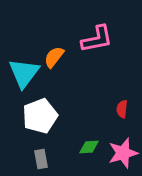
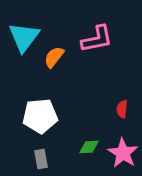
cyan triangle: moved 36 px up
white pentagon: rotated 16 degrees clockwise
pink star: rotated 24 degrees counterclockwise
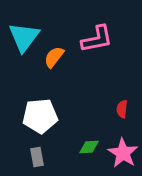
gray rectangle: moved 4 px left, 2 px up
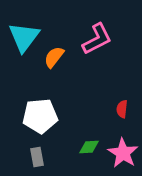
pink L-shape: rotated 16 degrees counterclockwise
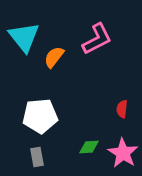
cyan triangle: rotated 16 degrees counterclockwise
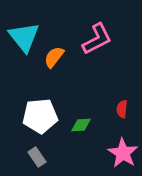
green diamond: moved 8 px left, 22 px up
gray rectangle: rotated 24 degrees counterclockwise
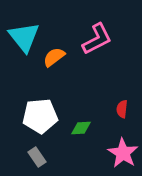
orange semicircle: rotated 15 degrees clockwise
green diamond: moved 3 px down
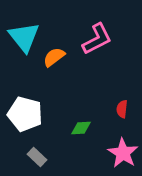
white pentagon: moved 15 px left, 2 px up; rotated 20 degrees clockwise
gray rectangle: rotated 12 degrees counterclockwise
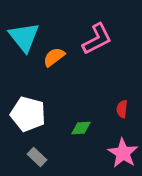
white pentagon: moved 3 px right
